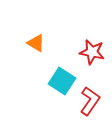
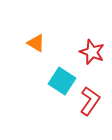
red star: rotated 10 degrees clockwise
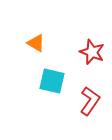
cyan square: moved 10 px left; rotated 20 degrees counterclockwise
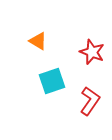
orange triangle: moved 2 px right, 2 px up
cyan square: rotated 32 degrees counterclockwise
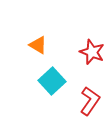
orange triangle: moved 4 px down
cyan square: rotated 24 degrees counterclockwise
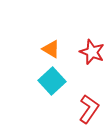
orange triangle: moved 13 px right, 4 px down
red L-shape: moved 1 px left, 8 px down
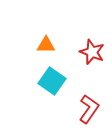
orange triangle: moved 5 px left, 4 px up; rotated 30 degrees counterclockwise
cyan square: rotated 12 degrees counterclockwise
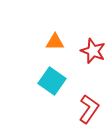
orange triangle: moved 9 px right, 3 px up
red star: moved 1 px right, 1 px up
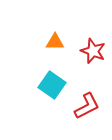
cyan square: moved 4 px down
red L-shape: moved 2 px left, 3 px up; rotated 28 degrees clockwise
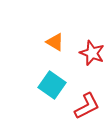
orange triangle: rotated 30 degrees clockwise
red star: moved 1 px left, 2 px down
